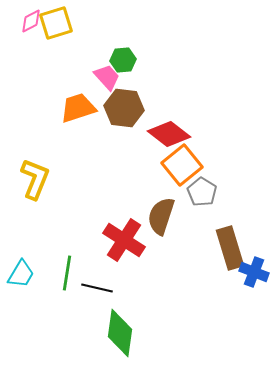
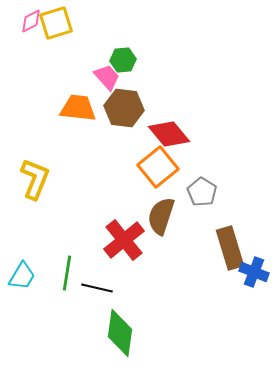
orange trapezoid: rotated 24 degrees clockwise
red diamond: rotated 12 degrees clockwise
orange square: moved 24 px left, 2 px down
red cross: rotated 18 degrees clockwise
cyan trapezoid: moved 1 px right, 2 px down
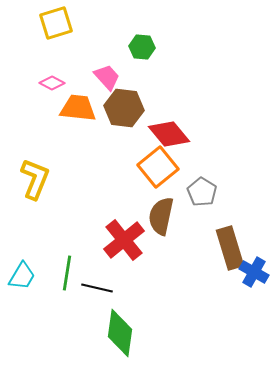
pink diamond: moved 21 px right, 62 px down; rotated 55 degrees clockwise
green hexagon: moved 19 px right, 13 px up; rotated 10 degrees clockwise
brown semicircle: rotated 6 degrees counterclockwise
blue cross: rotated 8 degrees clockwise
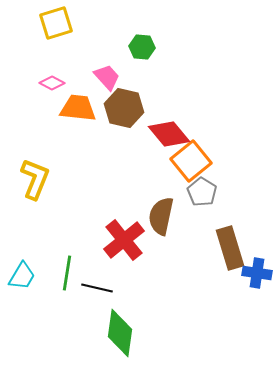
brown hexagon: rotated 6 degrees clockwise
orange square: moved 33 px right, 6 px up
blue cross: moved 3 px right, 1 px down; rotated 20 degrees counterclockwise
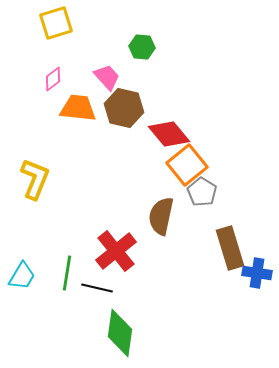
pink diamond: moved 1 px right, 4 px up; rotated 65 degrees counterclockwise
orange square: moved 4 px left, 4 px down
red cross: moved 8 px left, 11 px down
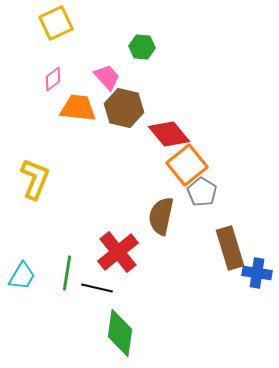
yellow square: rotated 8 degrees counterclockwise
red cross: moved 2 px right, 1 px down
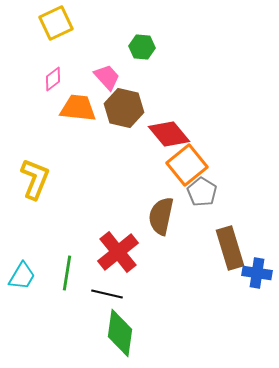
black line: moved 10 px right, 6 px down
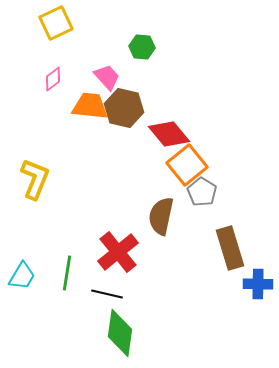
orange trapezoid: moved 12 px right, 2 px up
blue cross: moved 1 px right, 11 px down; rotated 8 degrees counterclockwise
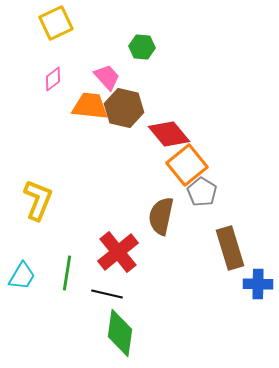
yellow L-shape: moved 3 px right, 21 px down
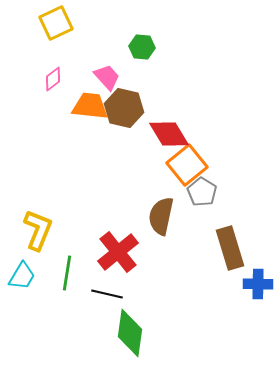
red diamond: rotated 9 degrees clockwise
yellow L-shape: moved 30 px down
green diamond: moved 10 px right
